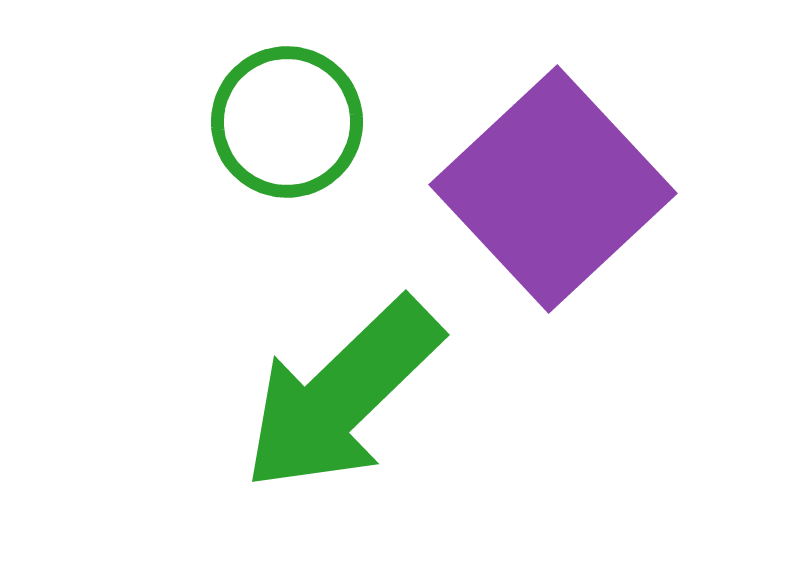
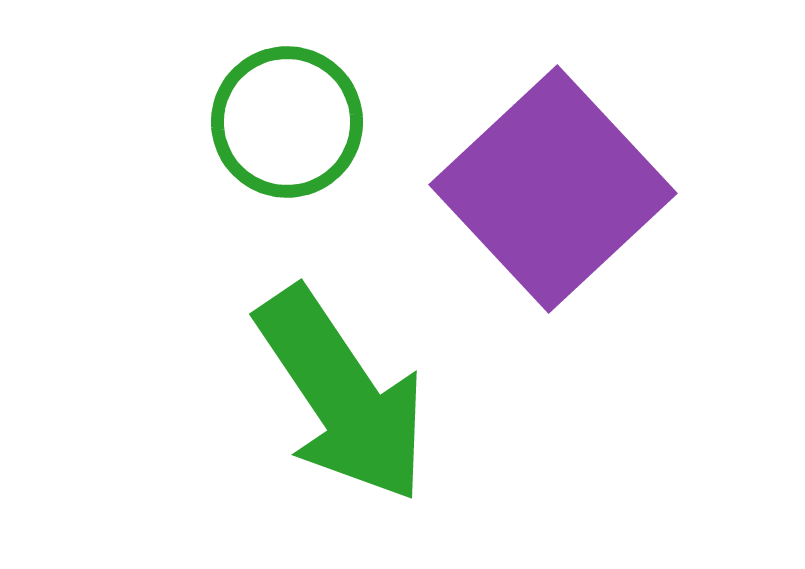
green arrow: rotated 80 degrees counterclockwise
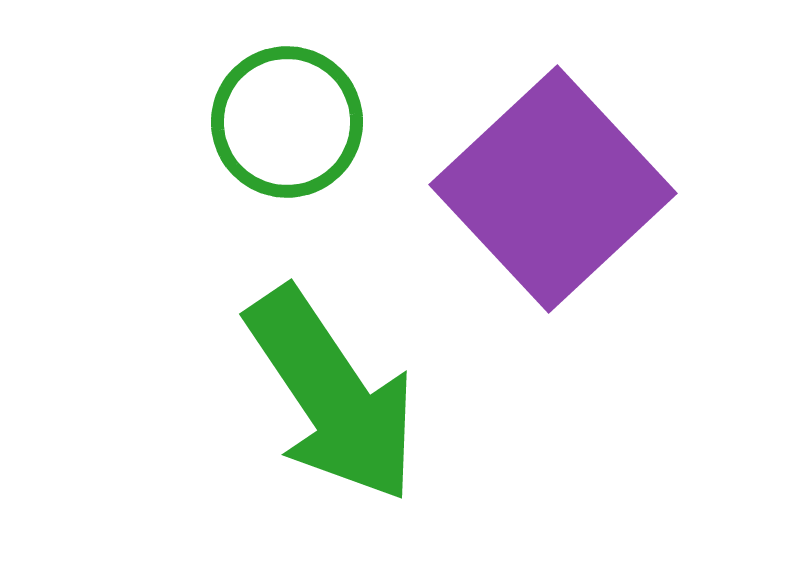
green arrow: moved 10 px left
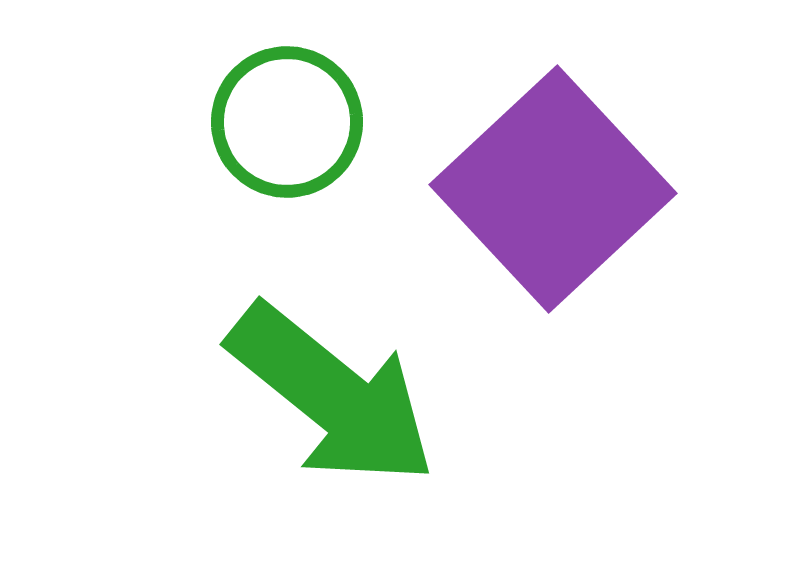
green arrow: rotated 17 degrees counterclockwise
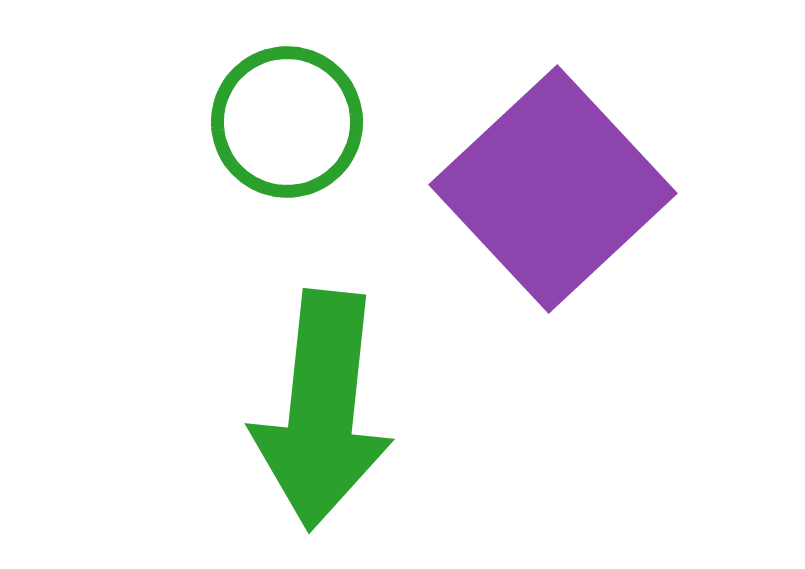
green arrow: moved 10 px left, 15 px down; rotated 57 degrees clockwise
